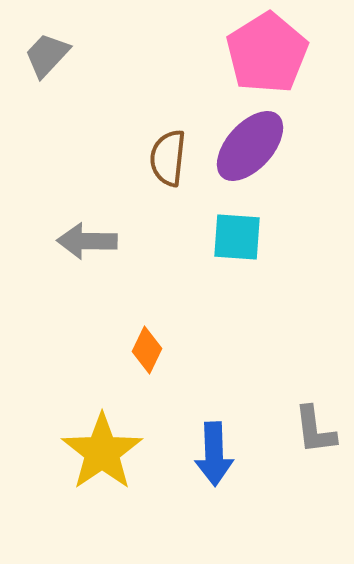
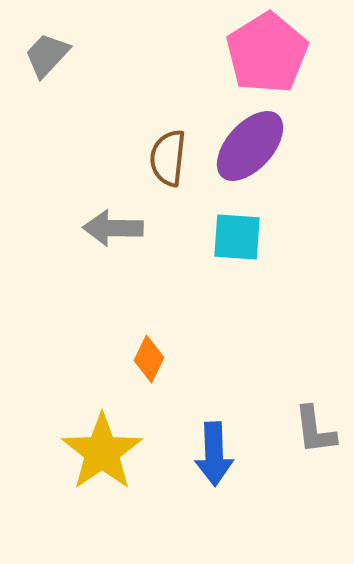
gray arrow: moved 26 px right, 13 px up
orange diamond: moved 2 px right, 9 px down
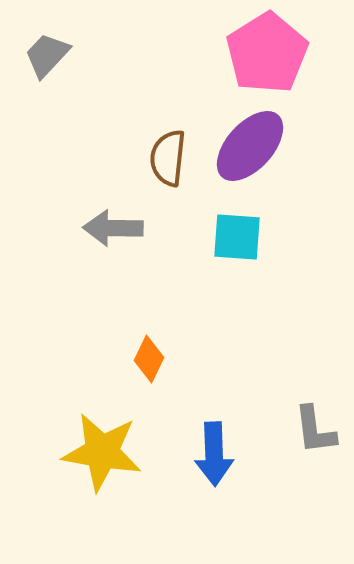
yellow star: rotated 28 degrees counterclockwise
